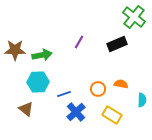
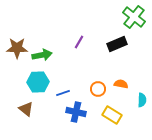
brown star: moved 2 px right, 2 px up
blue line: moved 1 px left, 1 px up
blue cross: rotated 36 degrees counterclockwise
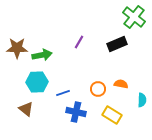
cyan hexagon: moved 1 px left
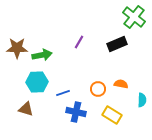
brown triangle: rotated 21 degrees counterclockwise
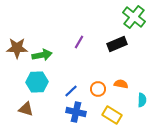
blue line: moved 8 px right, 2 px up; rotated 24 degrees counterclockwise
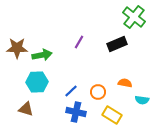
orange semicircle: moved 4 px right, 1 px up
orange circle: moved 3 px down
cyan semicircle: rotated 96 degrees clockwise
